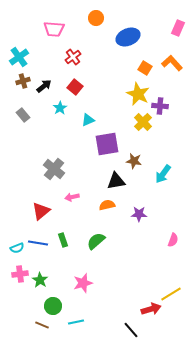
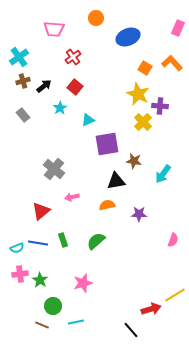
yellow line: moved 4 px right, 1 px down
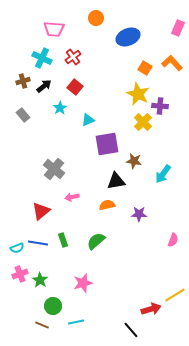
cyan cross: moved 23 px right, 1 px down; rotated 30 degrees counterclockwise
pink cross: rotated 14 degrees counterclockwise
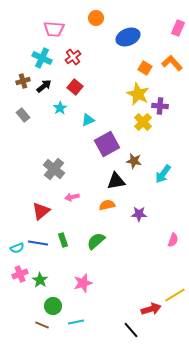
purple square: rotated 20 degrees counterclockwise
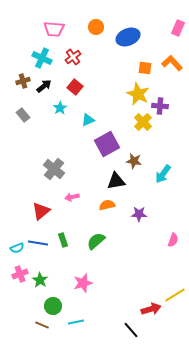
orange circle: moved 9 px down
orange square: rotated 24 degrees counterclockwise
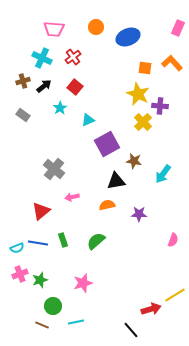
gray rectangle: rotated 16 degrees counterclockwise
green star: rotated 21 degrees clockwise
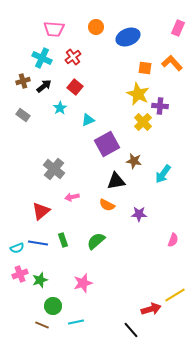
orange semicircle: rotated 140 degrees counterclockwise
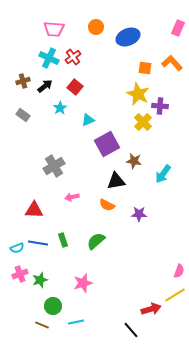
cyan cross: moved 7 px right
black arrow: moved 1 px right
gray cross: moved 3 px up; rotated 20 degrees clockwise
red triangle: moved 7 px left, 1 px up; rotated 42 degrees clockwise
pink semicircle: moved 6 px right, 31 px down
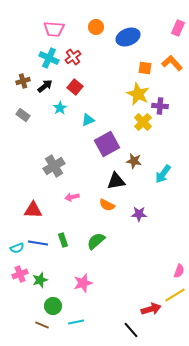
red triangle: moved 1 px left
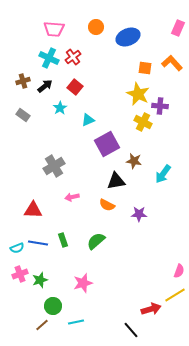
yellow cross: rotated 18 degrees counterclockwise
brown line: rotated 64 degrees counterclockwise
